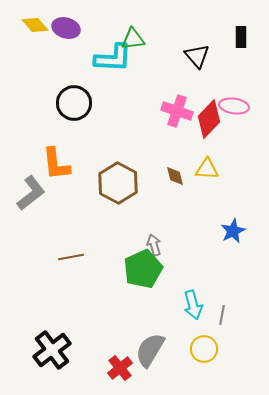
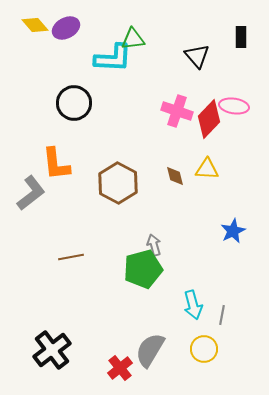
purple ellipse: rotated 44 degrees counterclockwise
green pentagon: rotated 9 degrees clockwise
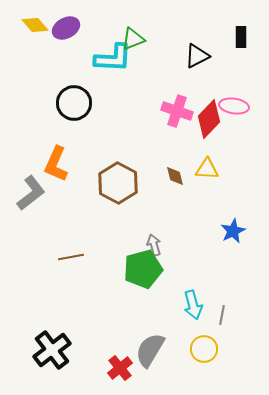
green triangle: rotated 15 degrees counterclockwise
black triangle: rotated 44 degrees clockwise
orange L-shape: rotated 30 degrees clockwise
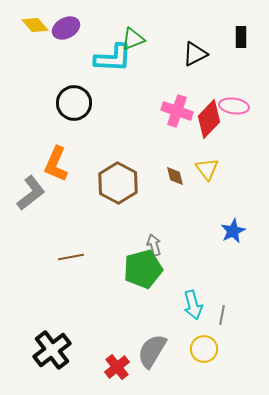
black triangle: moved 2 px left, 2 px up
yellow triangle: rotated 50 degrees clockwise
gray semicircle: moved 2 px right, 1 px down
red cross: moved 3 px left, 1 px up
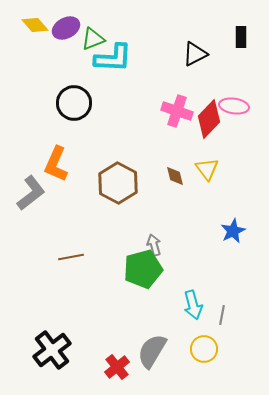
green triangle: moved 40 px left
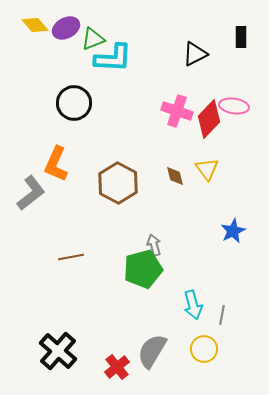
black cross: moved 6 px right, 1 px down; rotated 12 degrees counterclockwise
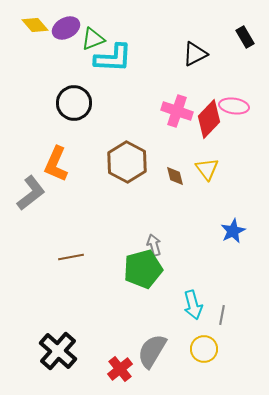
black rectangle: moved 4 px right; rotated 30 degrees counterclockwise
brown hexagon: moved 9 px right, 21 px up
red cross: moved 3 px right, 2 px down
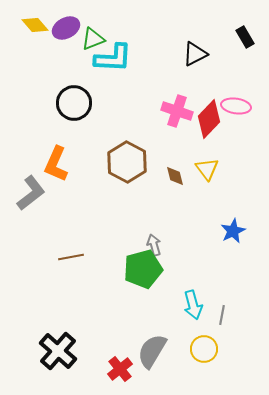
pink ellipse: moved 2 px right
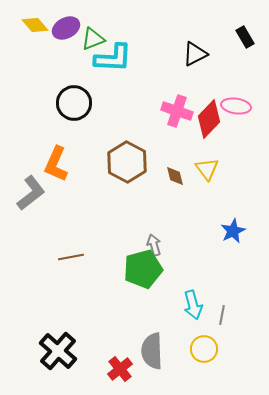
gray semicircle: rotated 33 degrees counterclockwise
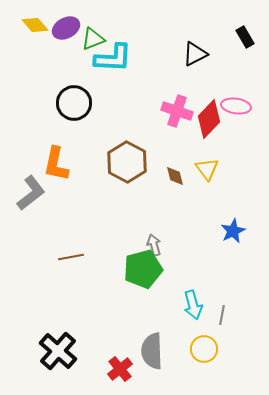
orange L-shape: rotated 12 degrees counterclockwise
